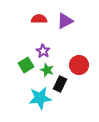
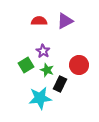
red semicircle: moved 2 px down
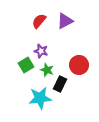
red semicircle: rotated 49 degrees counterclockwise
purple star: moved 2 px left; rotated 16 degrees counterclockwise
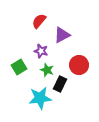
purple triangle: moved 3 px left, 14 px down
green square: moved 7 px left, 2 px down
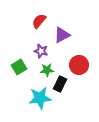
green star: rotated 24 degrees counterclockwise
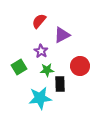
purple star: rotated 16 degrees clockwise
red circle: moved 1 px right, 1 px down
black rectangle: rotated 28 degrees counterclockwise
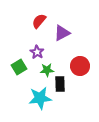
purple triangle: moved 2 px up
purple star: moved 4 px left, 1 px down
